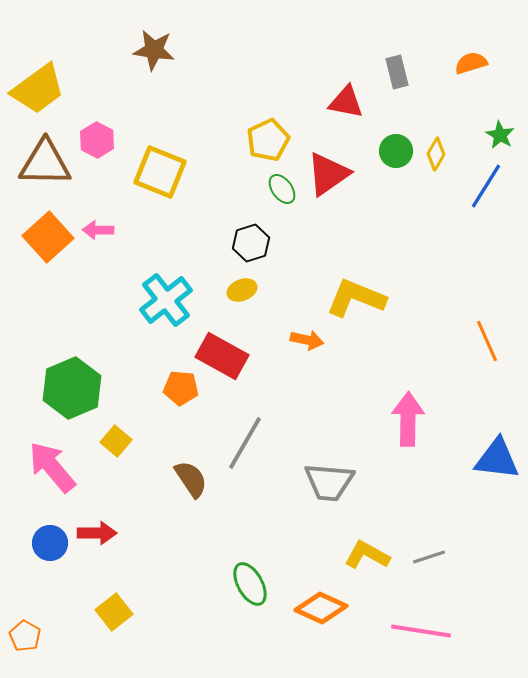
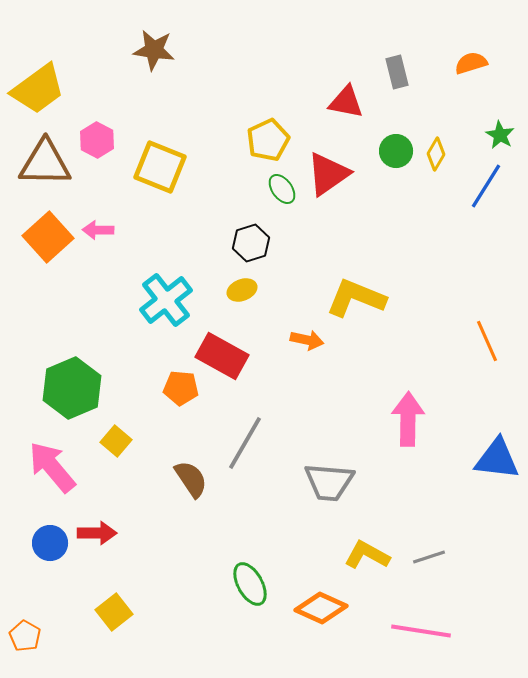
yellow square at (160, 172): moved 5 px up
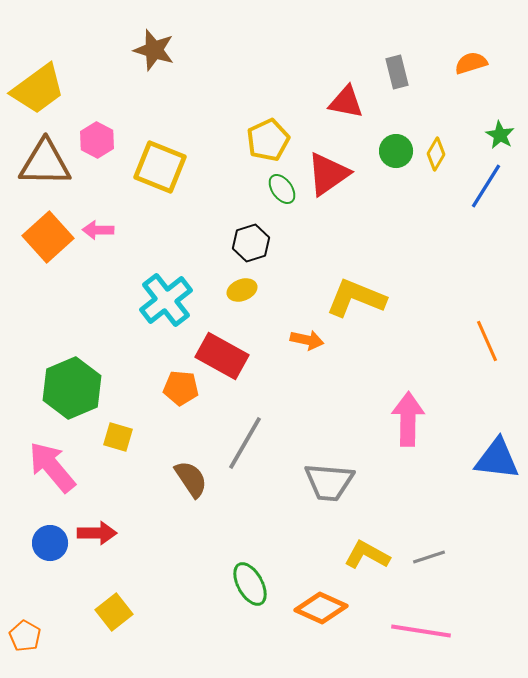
brown star at (154, 50): rotated 9 degrees clockwise
yellow square at (116, 441): moved 2 px right, 4 px up; rotated 24 degrees counterclockwise
